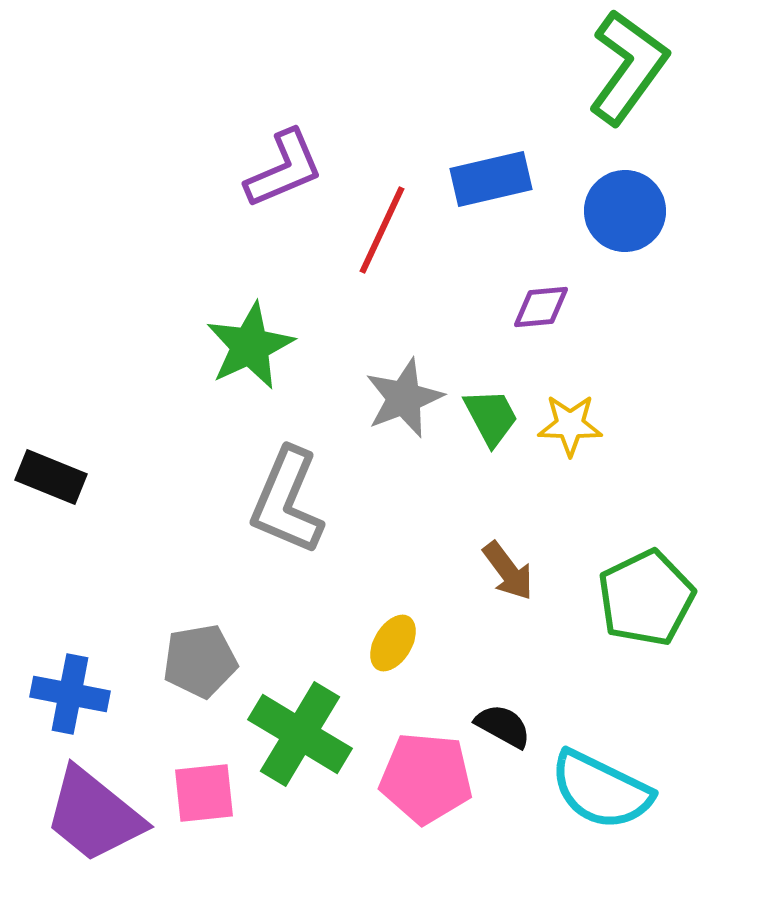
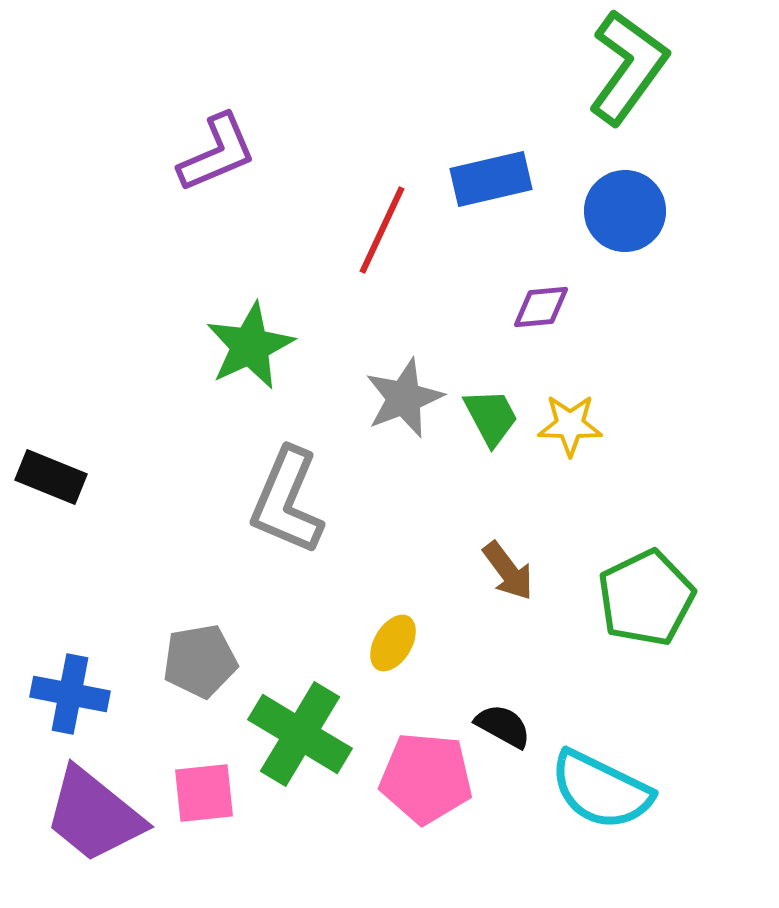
purple L-shape: moved 67 px left, 16 px up
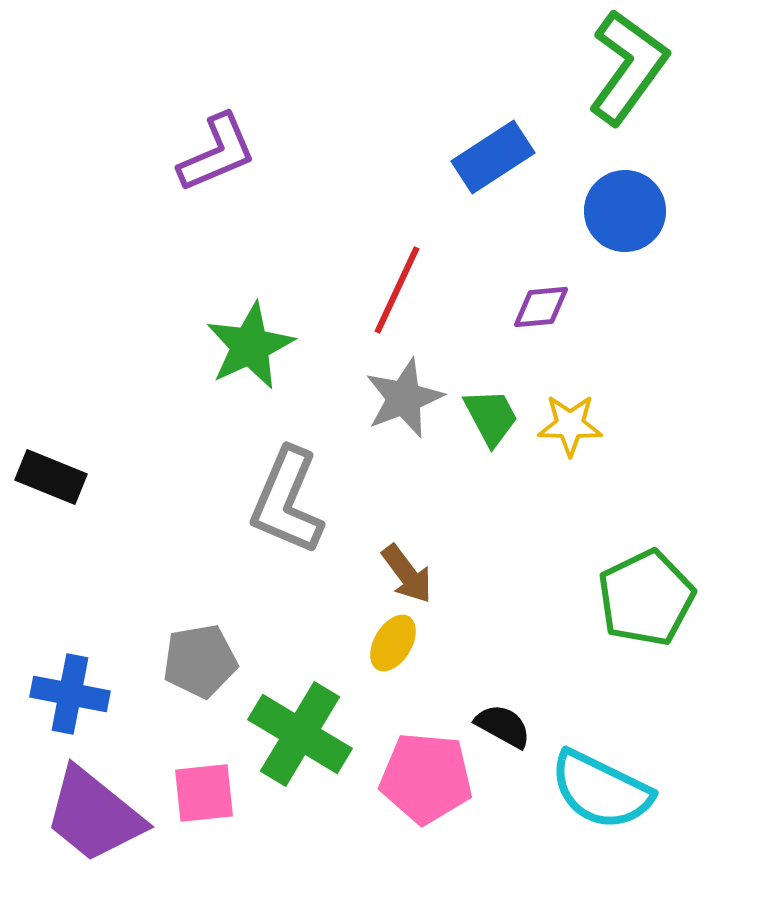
blue rectangle: moved 2 px right, 22 px up; rotated 20 degrees counterclockwise
red line: moved 15 px right, 60 px down
brown arrow: moved 101 px left, 3 px down
